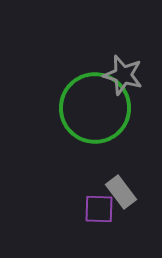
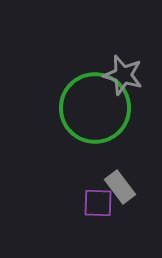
gray rectangle: moved 1 px left, 5 px up
purple square: moved 1 px left, 6 px up
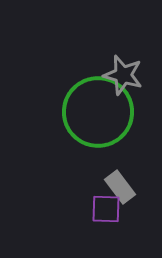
green circle: moved 3 px right, 4 px down
purple square: moved 8 px right, 6 px down
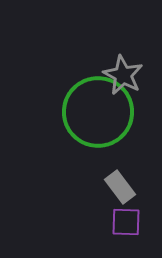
gray star: rotated 12 degrees clockwise
purple square: moved 20 px right, 13 px down
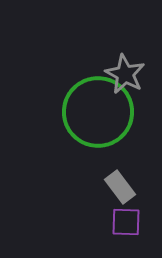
gray star: moved 2 px right, 1 px up
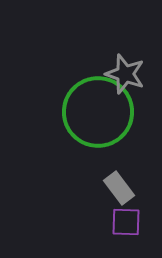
gray star: rotated 9 degrees counterclockwise
gray rectangle: moved 1 px left, 1 px down
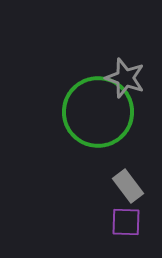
gray star: moved 4 px down
gray rectangle: moved 9 px right, 2 px up
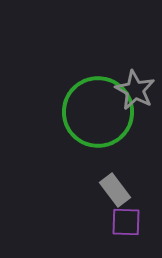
gray star: moved 10 px right, 12 px down; rotated 9 degrees clockwise
gray rectangle: moved 13 px left, 4 px down
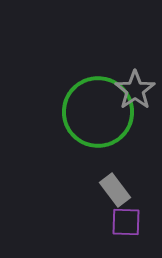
gray star: rotated 9 degrees clockwise
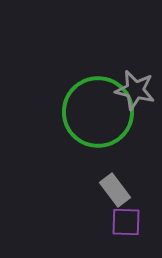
gray star: rotated 24 degrees counterclockwise
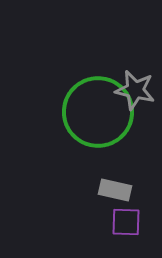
gray rectangle: rotated 40 degrees counterclockwise
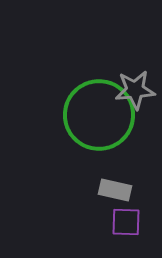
gray star: rotated 18 degrees counterclockwise
green circle: moved 1 px right, 3 px down
